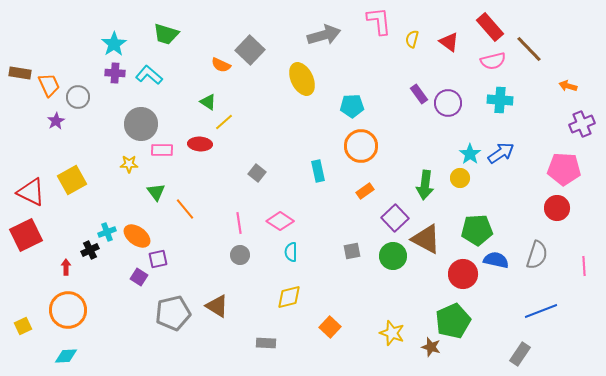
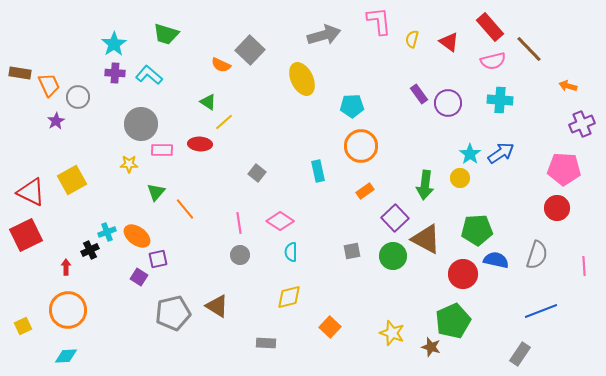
green triangle at (156, 192): rotated 18 degrees clockwise
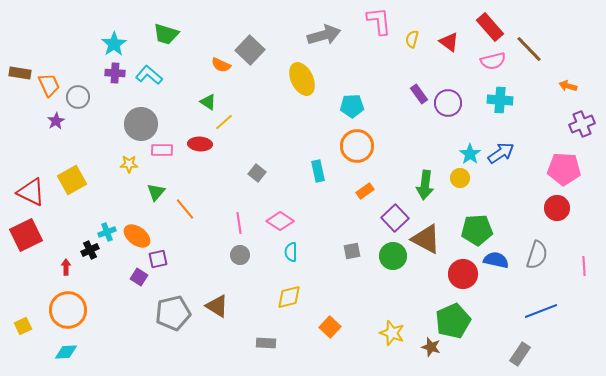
orange circle at (361, 146): moved 4 px left
cyan diamond at (66, 356): moved 4 px up
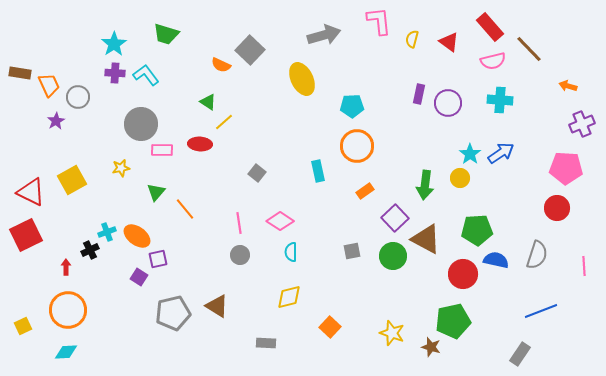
cyan L-shape at (149, 75): moved 3 px left; rotated 12 degrees clockwise
purple rectangle at (419, 94): rotated 48 degrees clockwise
yellow star at (129, 164): moved 8 px left, 4 px down; rotated 12 degrees counterclockwise
pink pentagon at (564, 169): moved 2 px right, 1 px up
green pentagon at (453, 321): rotated 12 degrees clockwise
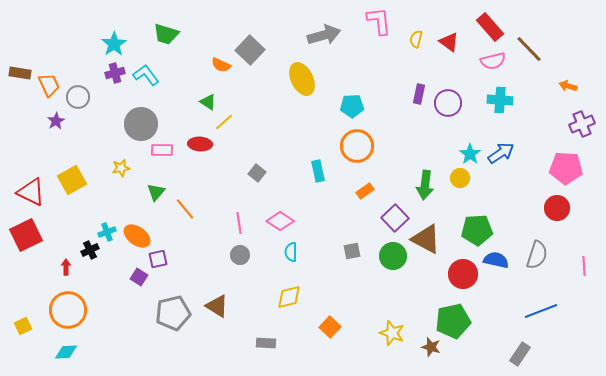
yellow semicircle at (412, 39): moved 4 px right
purple cross at (115, 73): rotated 18 degrees counterclockwise
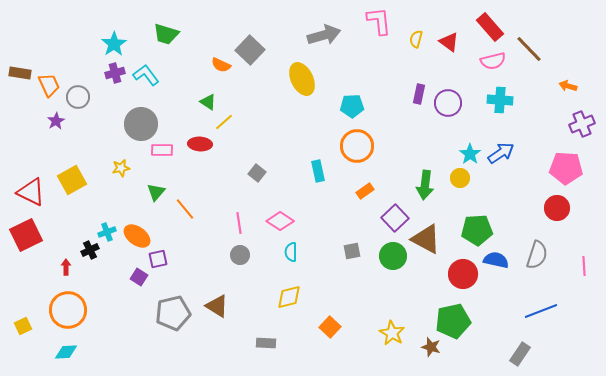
yellow star at (392, 333): rotated 10 degrees clockwise
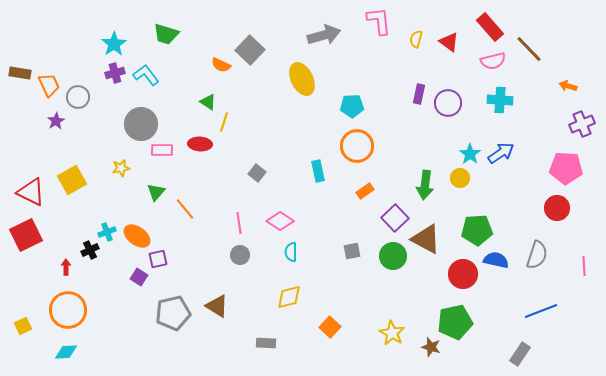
yellow line at (224, 122): rotated 30 degrees counterclockwise
green pentagon at (453, 321): moved 2 px right, 1 px down
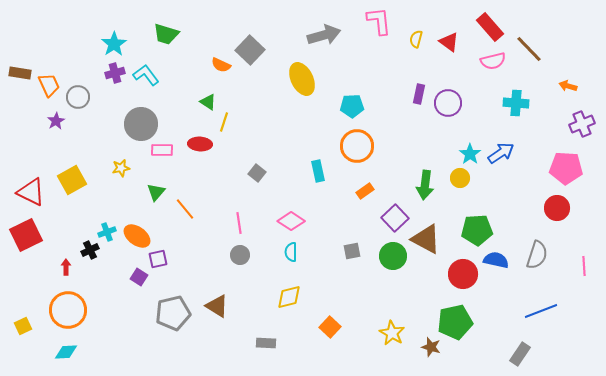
cyan cross at (500, 100): moved 16 px right, 3 px down
pink diamond at (280, 221): moved 11 px right
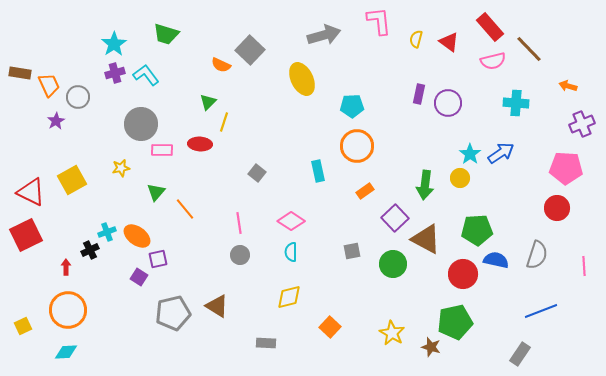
green triangle at (208, 102): rotated 42 degrees clockwise
green circle at (393, 256): moved 8 px down
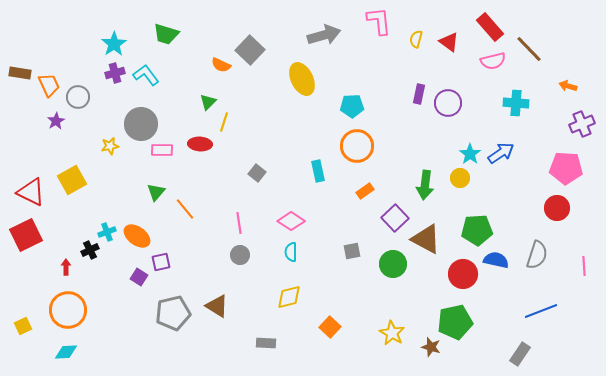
yellow star at (121, 168): moved 11 px left, 22 px up
purple square at (158, 259): moved 3 px right, 3 px down
